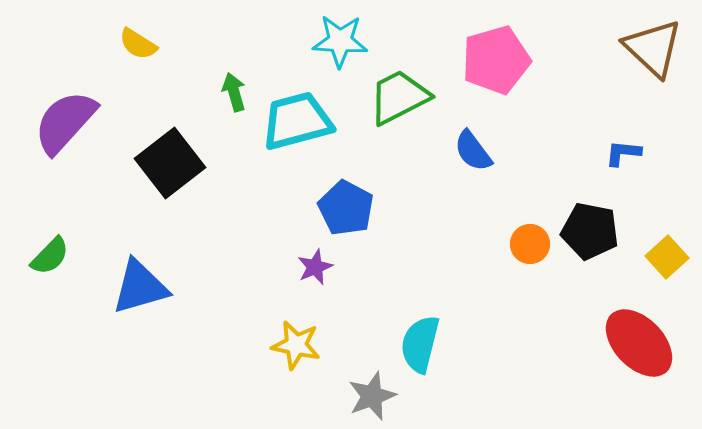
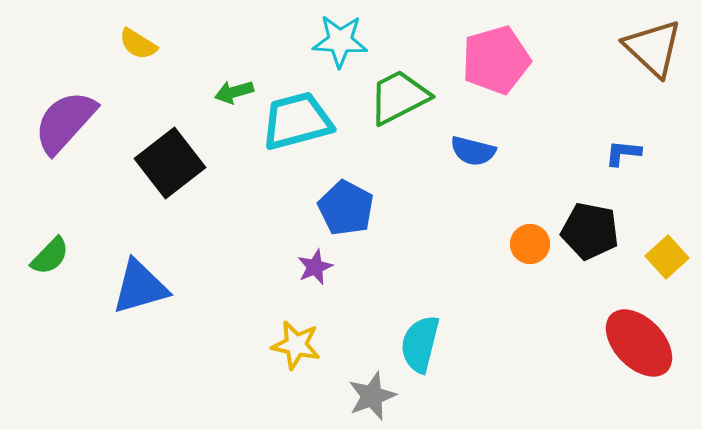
green arrow: rotated 90 degrees counterclockwise
blue semicircle: rotated 39 degrees counterclockwise
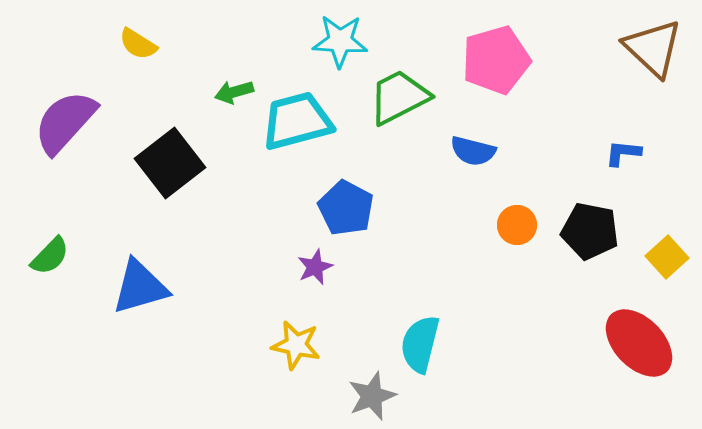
orange circle: moved 13 px left, 19 px up
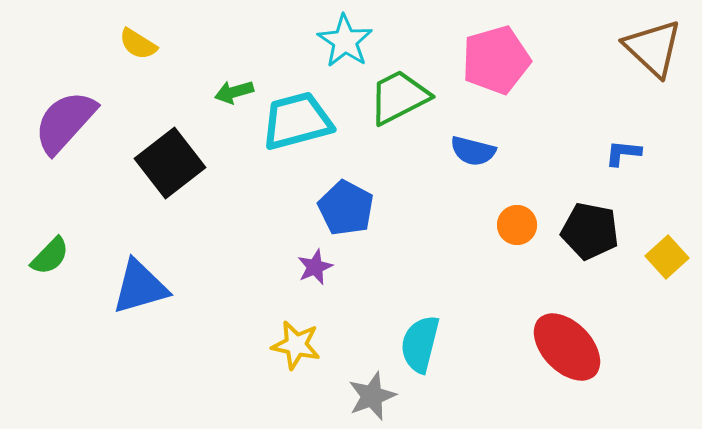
cyan star: moved 5 px right; rotated 30 degrees clockwise
red ellipse: moved 72 px left, 4 px down
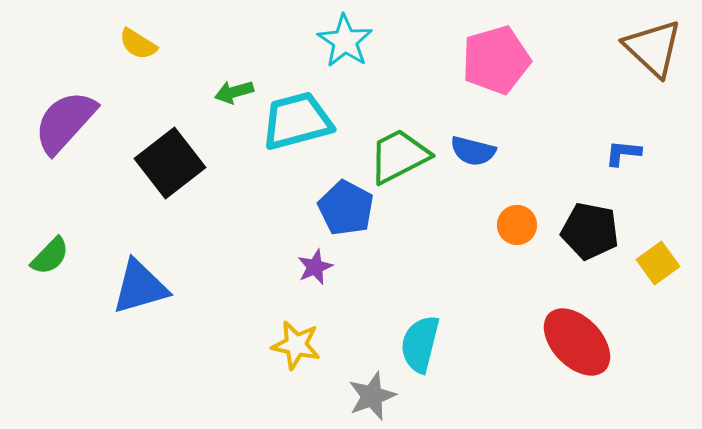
green trapezoid: moved 59 px down
yellow square: moved 9 px left, 6 px down; rotated 6 degrees clockwise
red ellipse: moved 10 px right, 5 px up
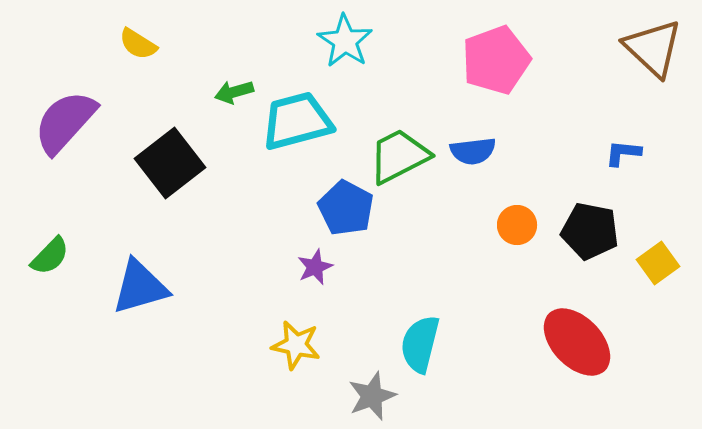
pink pentagon: rotated 4 degrees counterclockwise
blue semicircle: rotated 21 degrees counterclockwise
